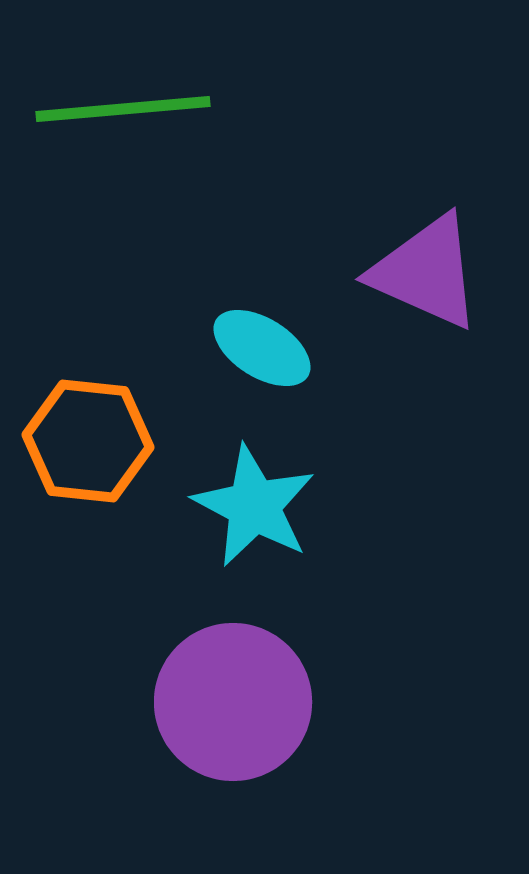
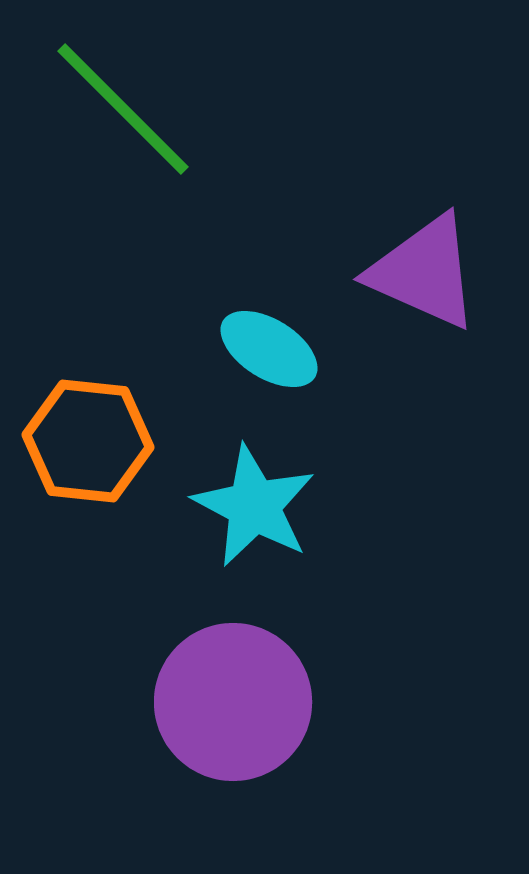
green line: rotated 50 degrees clockwise
purple triangle: moved 2 px left
cyan ellipse: moved 7 px right, 1 px down
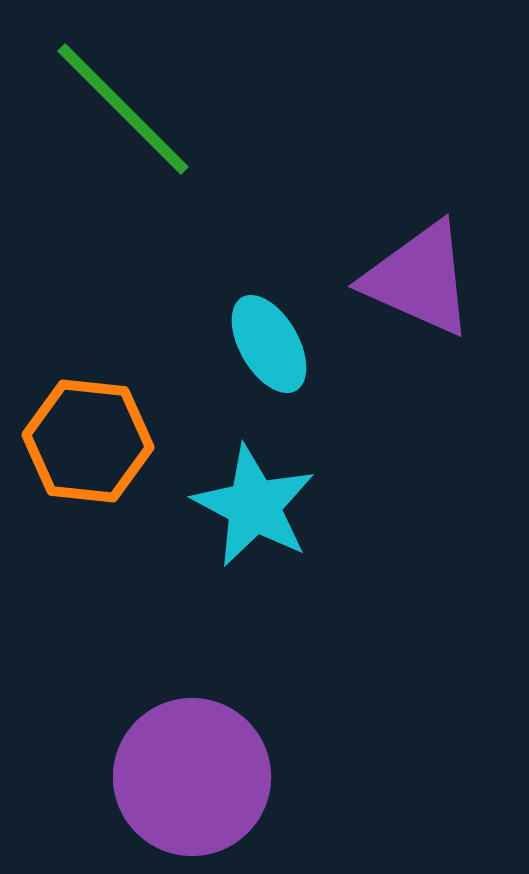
purple triangle: moved 5 px left, 7 px down
cyan ellipse: moved 5 px up; rotated 28 degrees clockwise
purple circle: moved 41 px left, 75 px down
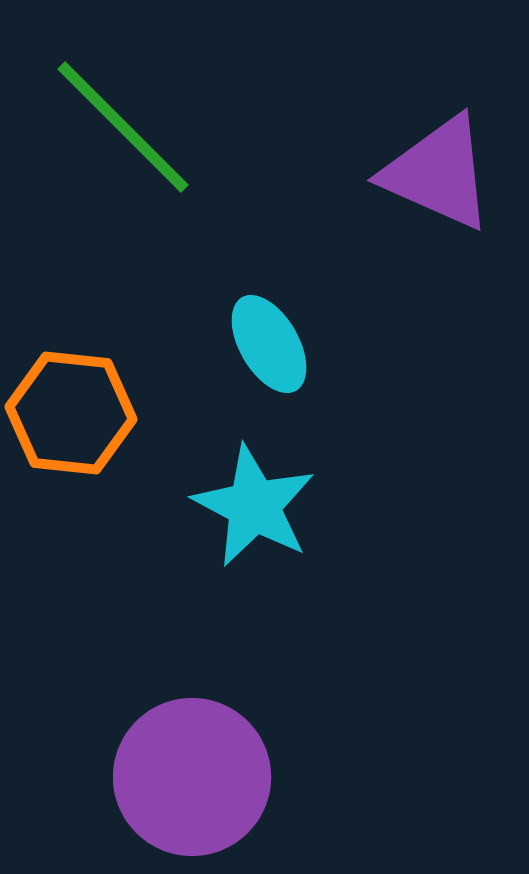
green line: moved 18 px down
purple triangle: moved 19 px right, 106 px up
orange hexagon: moved 17 px left, 28 px up
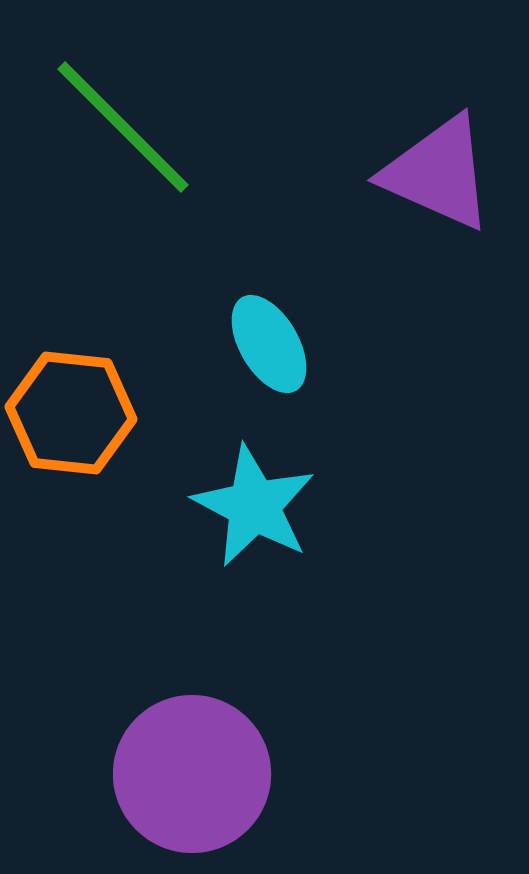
purple circle: moved 3 px up
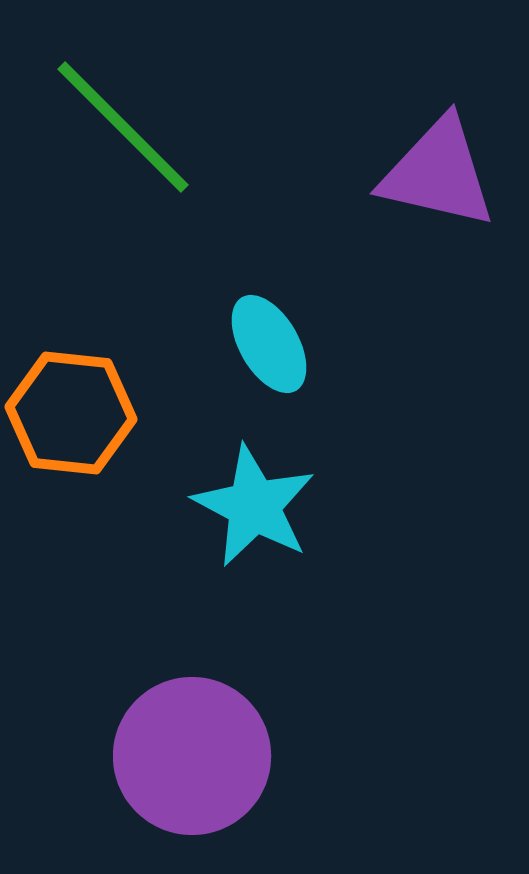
purple triangle: rotated 11 degrees counterclockwise
purple circle: moved 18 px up
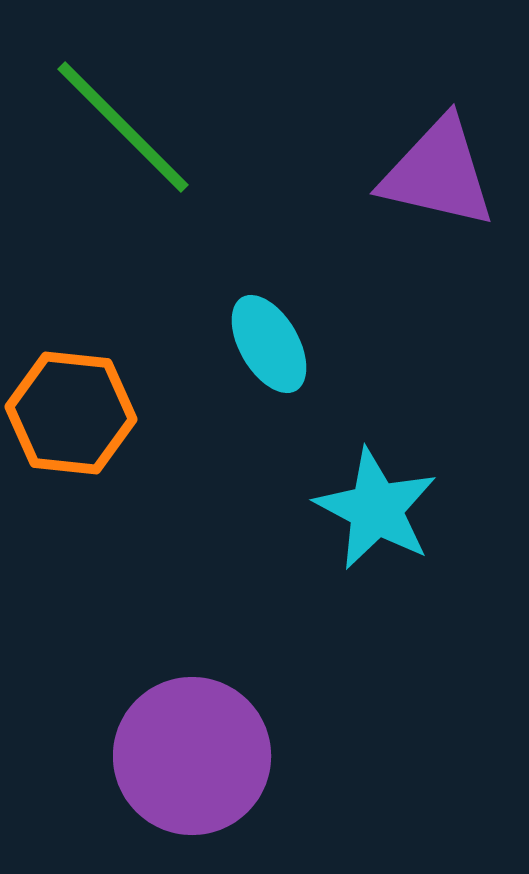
cyan star: moved 122 px right, 3 px down
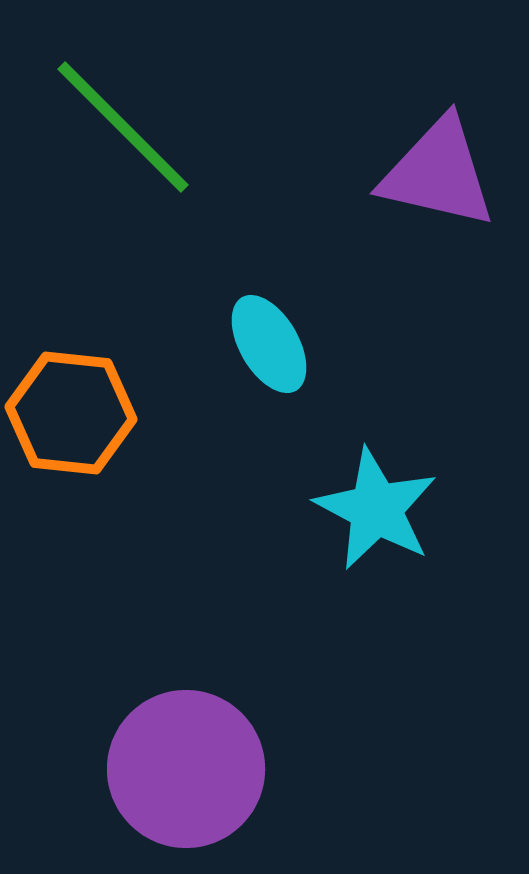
purple circle: moved 6 px left, 13 px down
